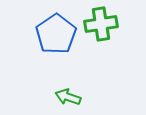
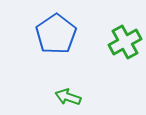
green cross: moved 24 px right, 18 px down; rotated 20 degrees counterclockwise
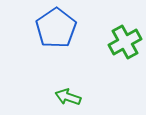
blue pentagon: moved 6 px up
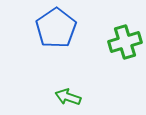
green cross: rotated 12 degrees clockwise
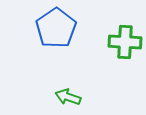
green cross: rotated 20 degrees clockwise
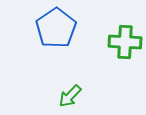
green arrow: moved 2 px right, 1 px up; rotated 65 degrees counterclockwise
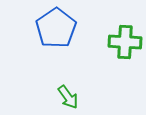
green arrow: moved 2 px left, 1 px down; rotated 80 degrees counterclockwise
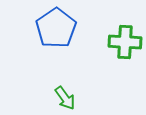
green arrow: moved 3 px left, 1 px down
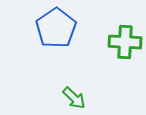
green arrow: moved 9 px right; rotated 10 degrees counterclockwise
